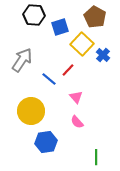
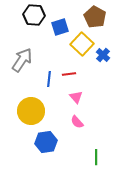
red line: moved 1 px right, 4 px down; rotated 40 degrees clockwise
blue line: rotated 56 degrees clockwise
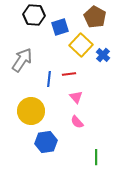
yellow square: moved 1 px left, 1 px down
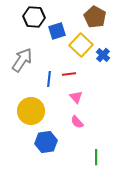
black hexagon: moved 2 px down
blue square: moved 3 px left, 4 px down
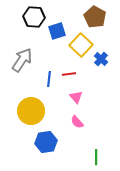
blue cross: moved 2 px left, 4 px down
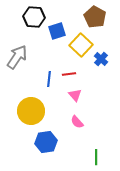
gray arrow: moved 5 px left, 3 px up
pink triangle: moved 1 px left, 2 px up
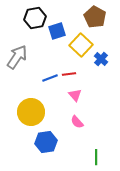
black hexagon: moved 1 px right, 1 px down; rotated 15 degrees counterclockwise
blue line: moved 1 px right, 1 px up; rotated 63 degrees clockwise
yellow circle: moved 1 px down
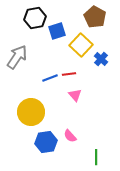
pink semicircle: moved 7 px left, 14 px down
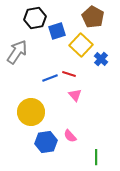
brown pentagon: moved 2 px left
gray arrow: moved 5 px up
red line: rotated 24 degrees clockwise
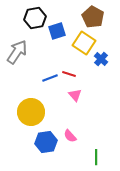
yellow square: moved 3 px right, 2 px up; rotated 10 degrees counterclockwise
